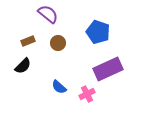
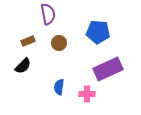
purple semicircle: rotated 40 degrees clockwise
blue pentagon: rotated 15 degrees counterclockwise
brown circle: moved 1 px right
blue semicircle: rotated 56 degrees clockwise
pink cross: rotated 28 degrees clockwise
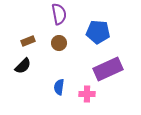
purple semicircle: moved 11 px right
